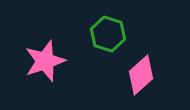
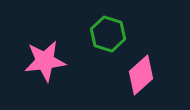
pink star: rotated 12 degrees clockwise
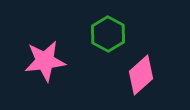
green hexagon: rotated 12 degrees clockwise
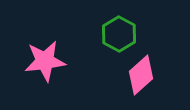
green hexagon: moved 11 px right
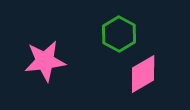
pink diamond: moved 2 px right, 1 px up; rotated 12 degrees clockwise
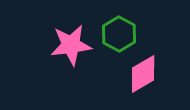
pink star: moved 26 px right, 16 px up
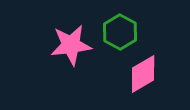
green hexagon: moved 1 px right, 2 px up
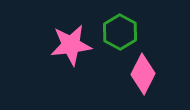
pink diamond: rotated 33 degrees counterclockwise
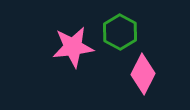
pink star: moved 2 px right, 2 px down
